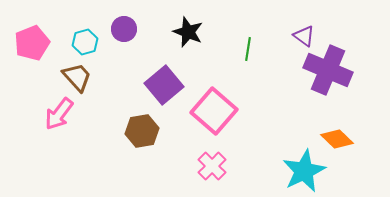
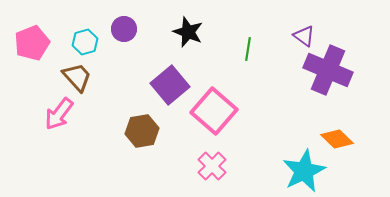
purple square: moved 6 px right
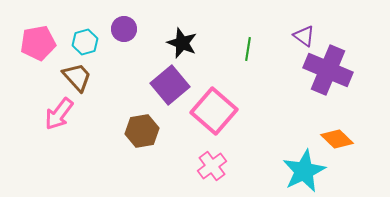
black star: moved 6 px left, 11 px down
pink pentagon: moved 6 px right; rotated 12 degrees clockwise
pink cross: rotated 8 degrees clockwise
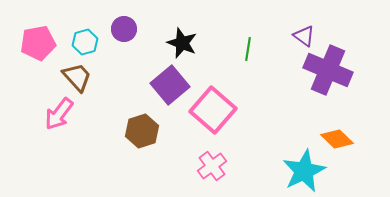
pink square: moved 1 px left, 1 px up
brown hexagon: rotated 8 degrees counterclockwise
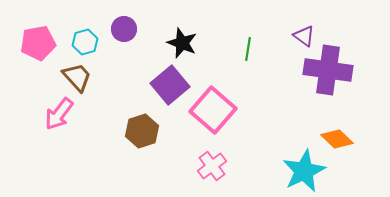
purple cross: rotated 15 degrees counterclockwise
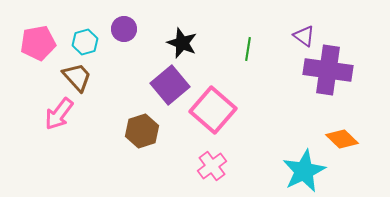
orange diamond: moved 5 px right
